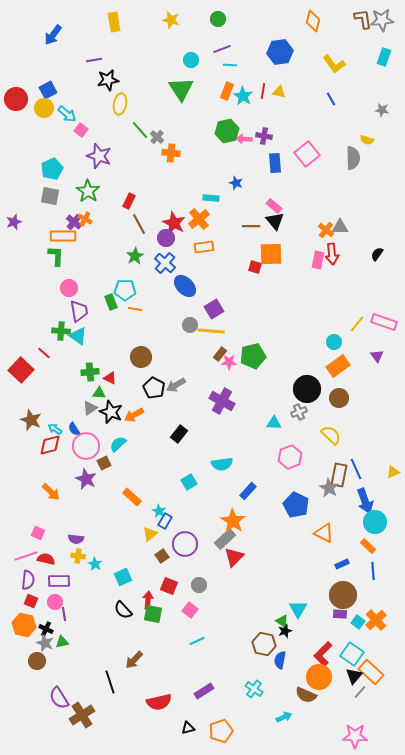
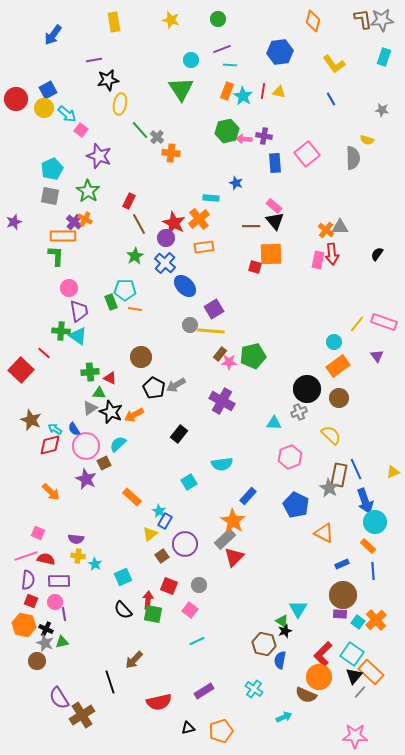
blue rectangle at (248, 491): moved 5 px down
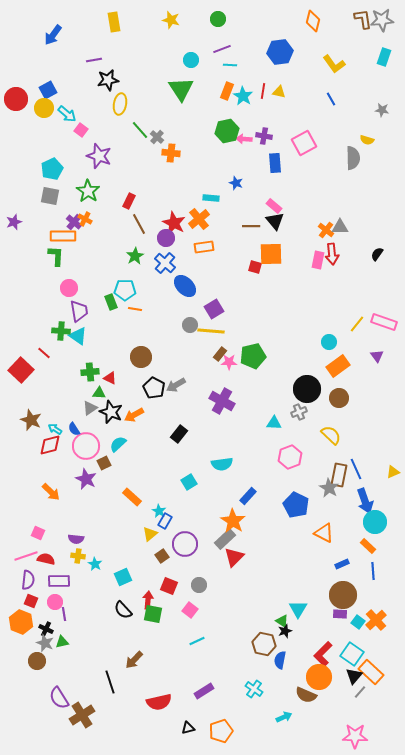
pink square at (307, 154): moved 3 px left, 11 px up; rotated 10 degrees clockwise
cyan circle at (334, 342): moved 5 px left
orange hexagon at (24, 625): moved 3 px left, 3 px up; rotated 10 degrees clockwise
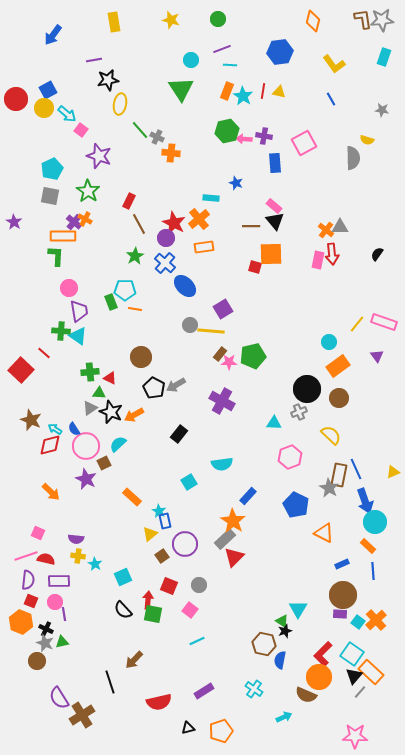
gray cross at (157, 137): rotated 16 degrees counterclockwise
purple star at (14, 222): rotated 21 degrees counterclockwise
purple square at (214, 309): moved 9 px right
blue rectangle at (165, 521): rotated 42 degrees counterclockwise
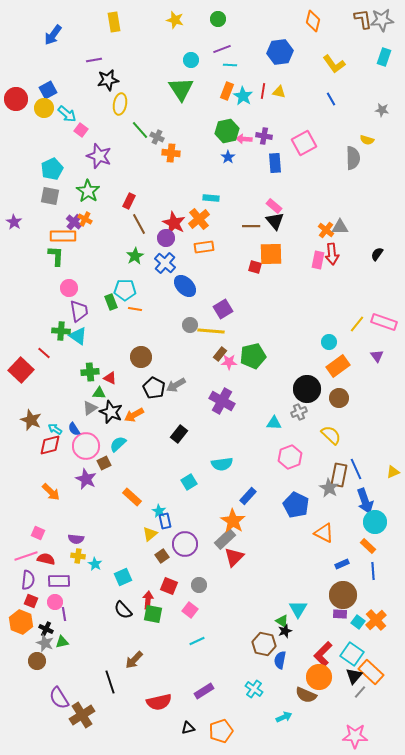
yellow star at (171, 20): moved 4 px right
blue star at (236, 183): moved 8 px left, 26 px up; rotated 16 degrees clockwise
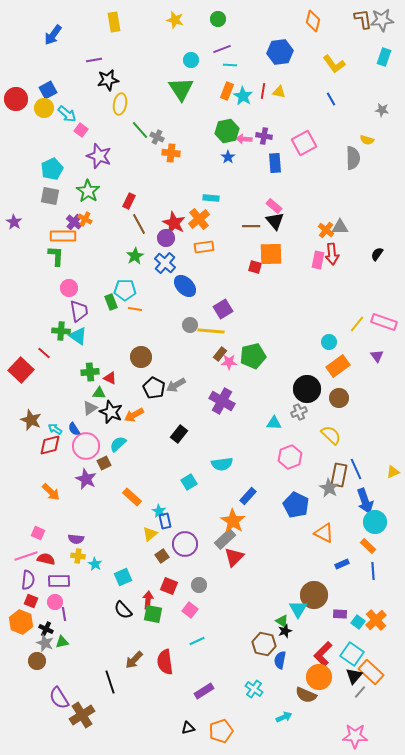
brown circle at (343, 595): moved 29 px left
red semicircle at (159, 702): moved 6 px right, 40 px up; rotated 95 degrees clockwise
